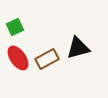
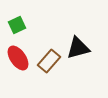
green square: moved 2 px right, 2 px up
brown rectangle: moved 2 px right, 2 px down; rotated 20 degrees counterclockwise
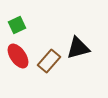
red ellipse: moved 2 px up
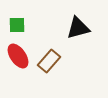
green square: rotated 24 degrees clockwise
black triangle: moved 20 px up
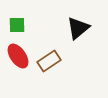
black triangle: rotated 25 degrees counterclockwise
brown rectangle: rotated 15 degrees clockwise
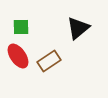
green square: moved 4 px right, 2 px down
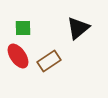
green square: moved 2 px right, 1 px down
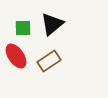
black triangle: moved 26 px left, 4 px up
red ellipse: moved 2 px left
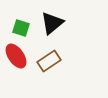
black triangle: moved 1 px up
green square: moved 2 px left; rotated 18 degrees clockwise
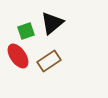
green square: moved 5 px right, 3 px down; rotated 36 degrees counterclockwise
red ellipse: moved 2 px right
